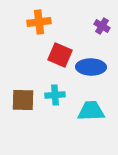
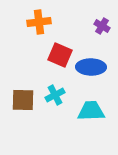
cyan cross: rotated 24 degrees counterclockwise
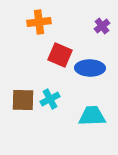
purple cross: rotated 21 degrees clockwise
blue ellipse: moved 1 px left, 1 px down
cyan cross: moved 5 px left, 4 px down
cyan trapezoid: moved 1 px right, 5 px down
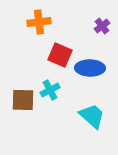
cyan cross: moved 9 px up
cyan trapezoid: rotated 44 degrees clockwise
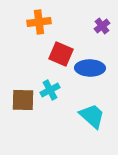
red square: moved 1 px right, 1 px up
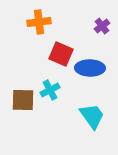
cyan trapezoid: rotated 12 degrees clockwise
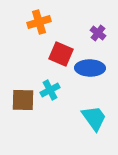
orange cross: rotated 10 degrees counterclockwise
purple cross: moved 4 px left, 7 px down; rotated 14 degrees counterclockwise
cyan trapezoid: moved 2 px right, 2 px down
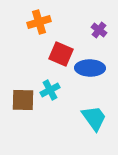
purple cross: moved 1 px right, 3 px up
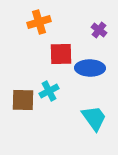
red square: rotated 25 degrees counterclockwise
cyan cross: moved 1 px left, 1 px down
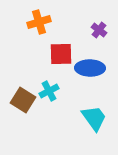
brown square: rotated 30 degrees clockwise
